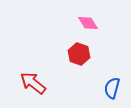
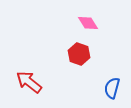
red arrow: moved 4 px left, 1 px up
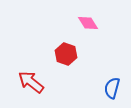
red hexagon: moved 13 px left
red arrow: moved 2 px right
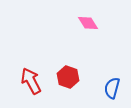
red hexagon: moved 2 px right, 23 px down
red arrow: moved 1 px up; rotated 24 degrees clockwise
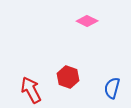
pink diamond: moved 1 px left, 2 px up; rotated 30 degrees counterclockwise
red arrow: moved 9 px down
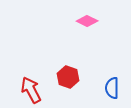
blue semicircle: rotated 15 degrees counterclockwise
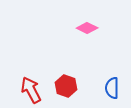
pink diamond: moved 7 px down
red hexagon: moved 2 px left, 9 px down
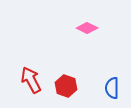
red arrow: moved 10 px up
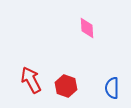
pink diamond: rotated 60 degrees clockwise
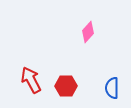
pink diamond: moved 1 px right, 4 px down; rotated 45 degrees clockwise
red hexagon: rotated 20 degrees counterclockwise
